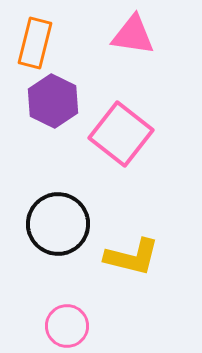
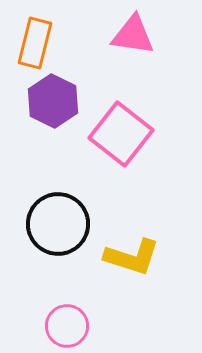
yellow L-shape: rotated 4 degrees clockwise
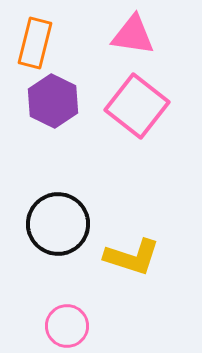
pink square: moved 16 px right, 28 px up
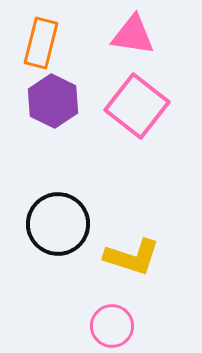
orange rectangle: moved 6 px right
pink circle: moved 45 px right
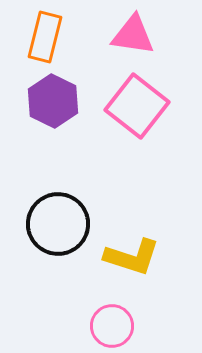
orange rectangle: moved 4 px right, 6 px up
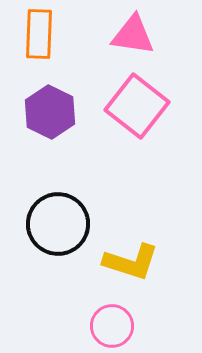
orange rectangle: moved 6 px left, 3 px up; rotated 12 degrees counterclockwise
purple hexagon: moved 3 px left, 11 px down
yellow L-shape: moved 1 px left, 5 px down
